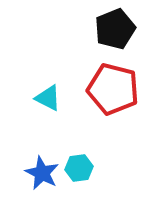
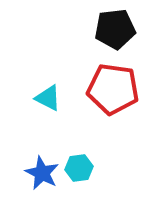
black pentagon: rotated 15 degrees clockwise
red pentagon: rotated 6 degrees counterclockwise
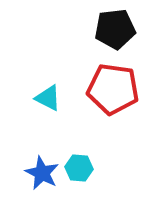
cyan hexagon: rotated 12 degrees clockwise
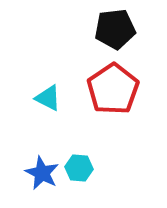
red pentagon: rotated 30 degrees clockwise
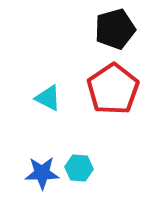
black pentagon: rotated 9 degrees counterclockwise
blue star: rotated 28 degrees counterclockwise
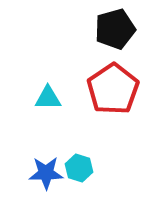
cyan triangle: rotated 28 degrees counterclockwise
cyan hexagon: rotated 12 degrees clockwise
blue star: moved 4 px right
